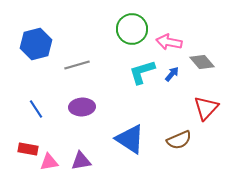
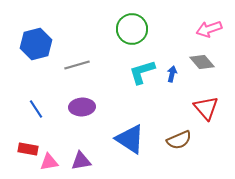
pink arrow: moved 40 px right, 13 px up; rotated 30 degrees counterclockwise
blue arrow: rotated 28 degrees counterclockwise
red triangle: rotated 24 degrees counterclockwise
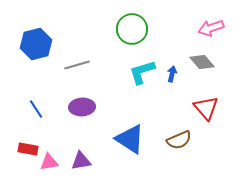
pink arrow: moved 2 px right, 1 px up
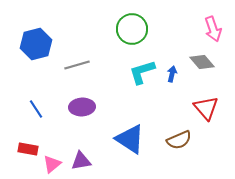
pink arrow: moved 2 px right, 1 px down; rotated 90 degrees counterclockwise
pink triangle: moved 3 px right, 2 px down; rotated 30 degrees counterclockwise
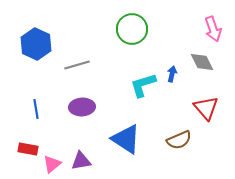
blue hexagon: rotated 20 degrees counterclockwise
gray diamond: rotated 15 degrees clockwise
cyan L-shape: moved 1 px right, 13 px down
blue line: rotated 24 degrees clockwise
blue triangle: moved 4 px left
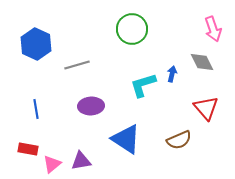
purple ellipse: moved 9 px right, 1 px up
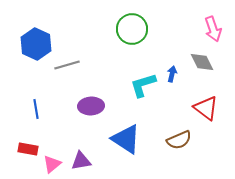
gray line: moved 10 px left
red triangle: rotated 12 degrees counterclockwise
